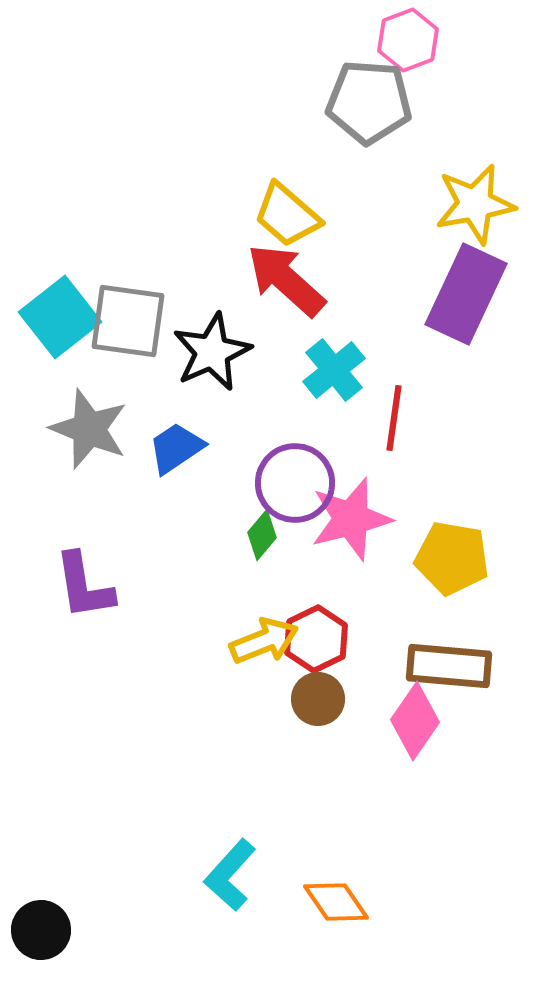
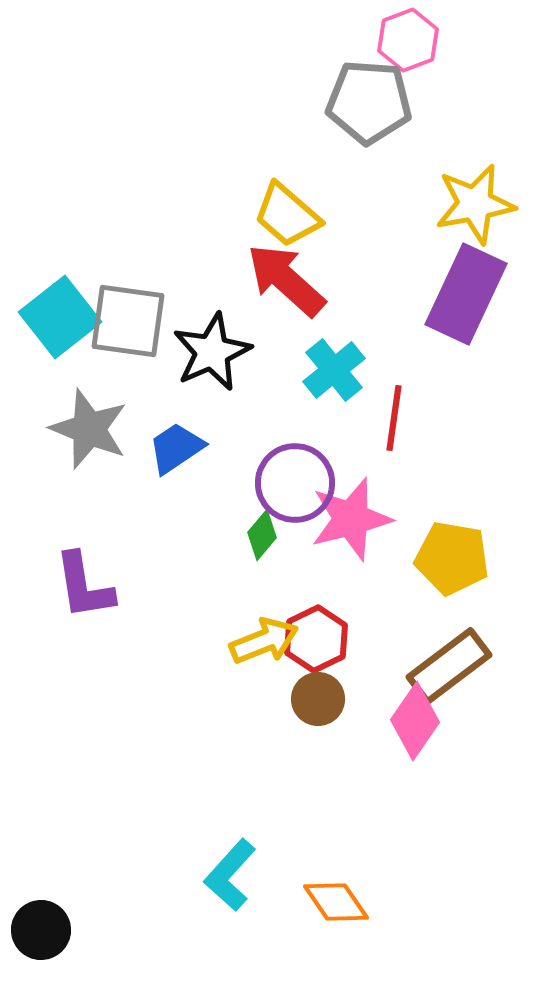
brown rectangle: rotated 42 degrees counterclockwise
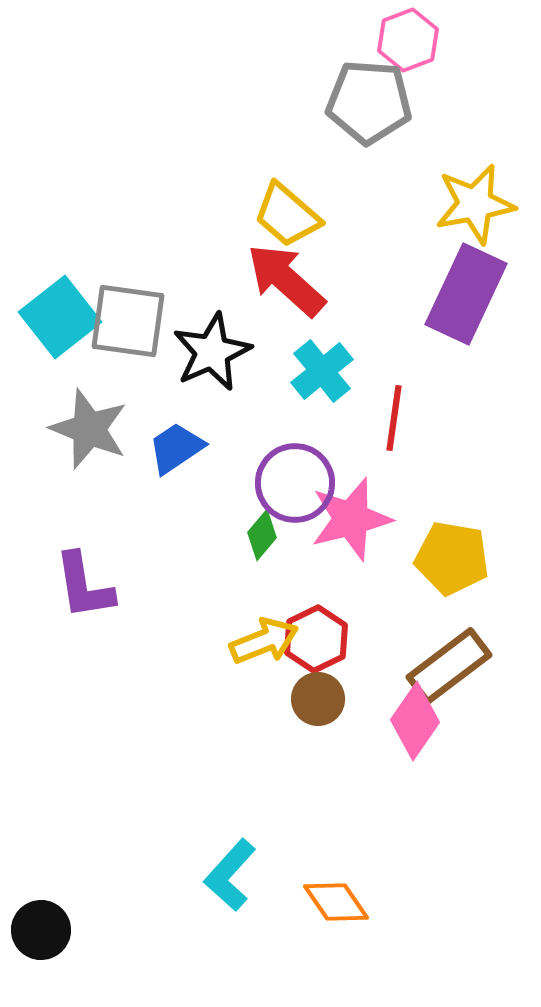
cyan cross: moved 12 px left, 1 px down
